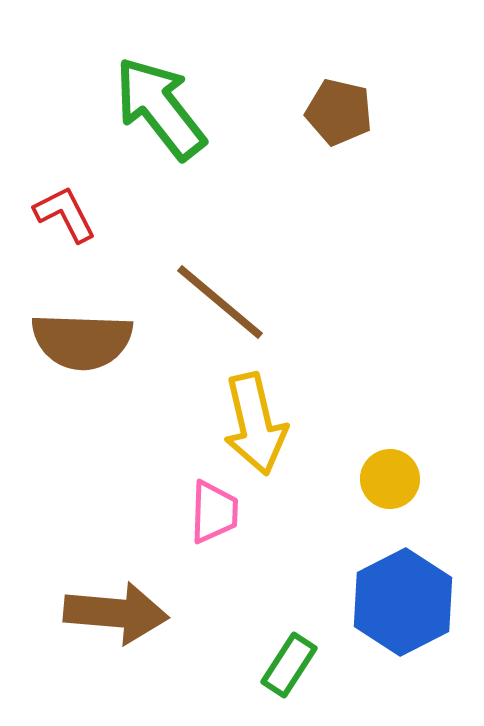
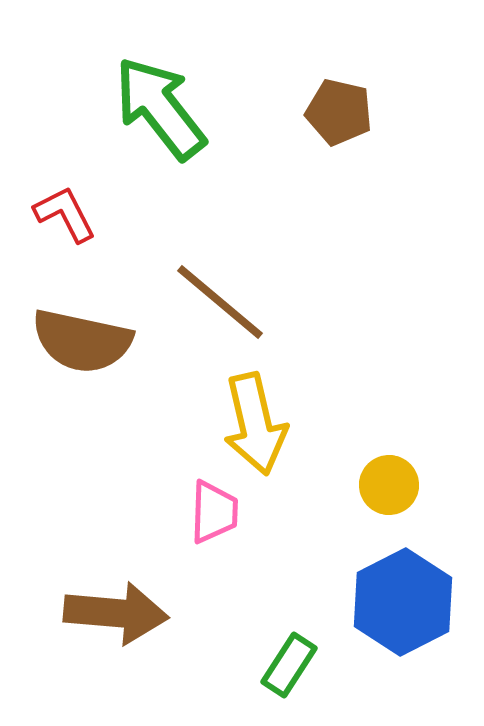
brown semicircle: rotated 10 degrees clockwise
yellow circle: moved 1 px left, 6 px down
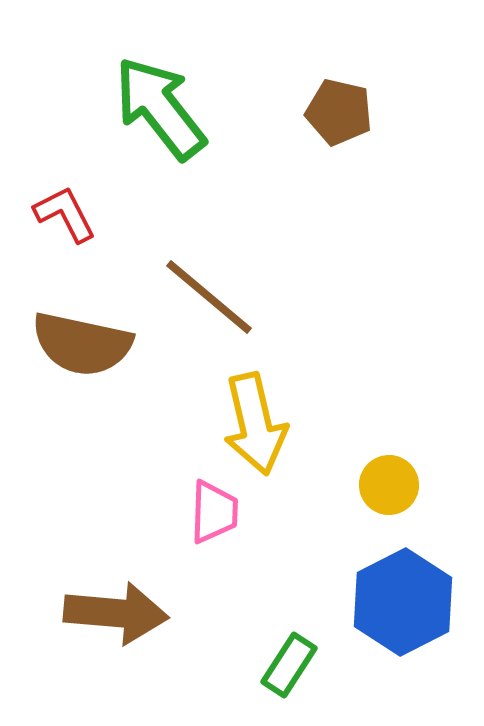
brown line: moved 11 px left, 5 px up
brown semicircle: moved 3 px down
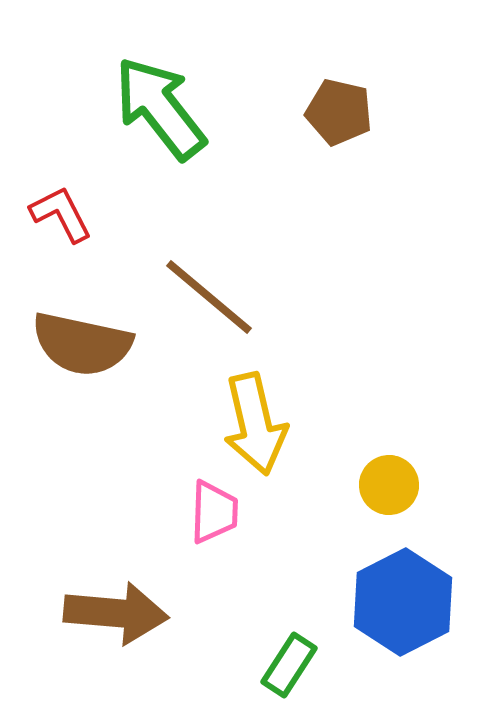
red L-shape: moved 4 px left
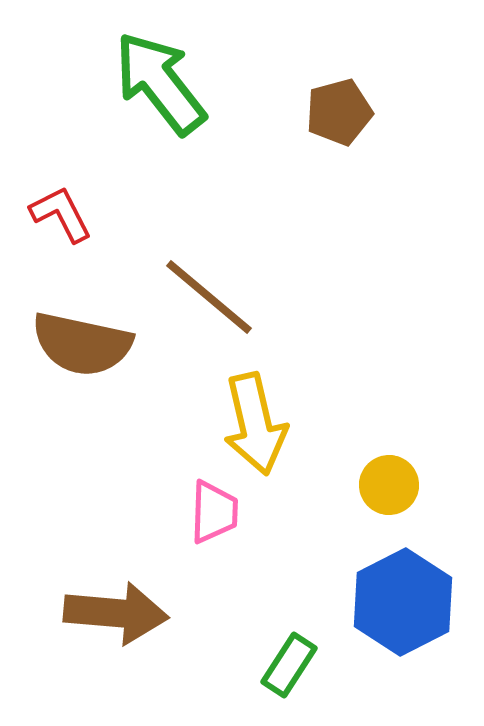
green arrow: moved 25 px up
brown pentagon: rotated 28 degrees counterclockwise
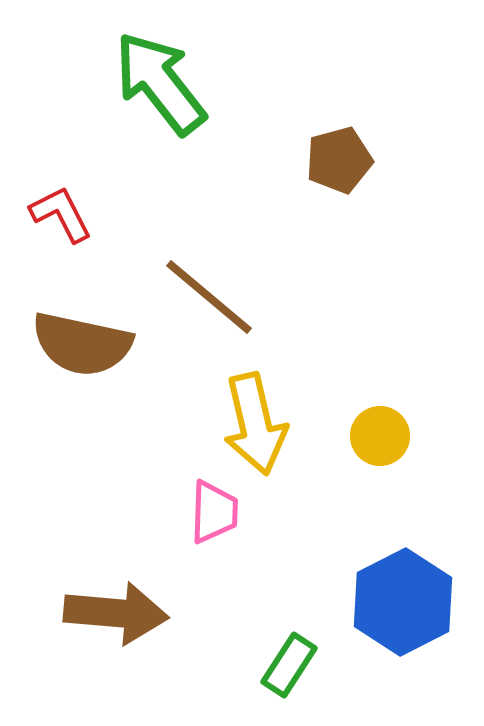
brown pentagon: moved 48 px down
yellow circle: moved 9 px left, 49 px up
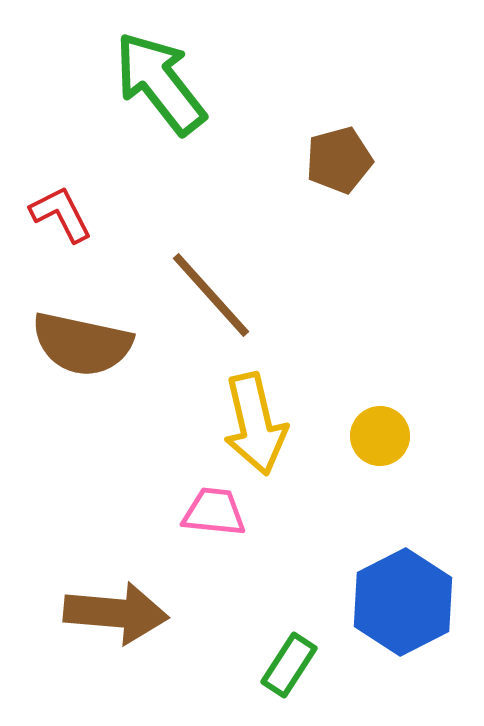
brown line: moved 2 px right, 2 px up; rotated 8 degrees clockwise
pink trapezoid: rotated 86 degrees counterclockwise
